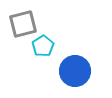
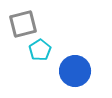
cyan pentagon: moved 3 px left, 4 px down
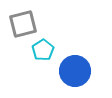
cyan pentagon: moved 3 px right
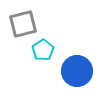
blue circle: moved 2 px right
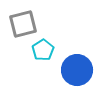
blue circle: moved 1 px up
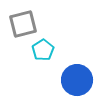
blue circle: moved 10 px down
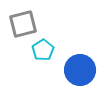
blue circle: moved 3 px right, 10 px up
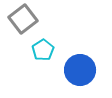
gray square: moved 5 px up; rotated 24 degrees counterclockwise
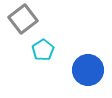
blue circle: moved 8 px right
